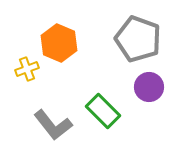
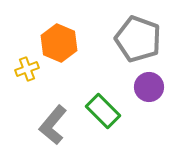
gray L-shape: rotated 78 degrees clockwise
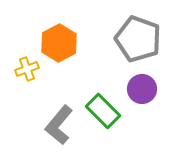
orange hexagon: rotated 9 degrees clockwise
purple circle: moved 7 px left, 2 px down
gray L-shape: moved 6 px right
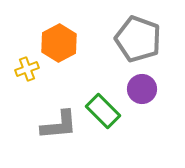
gray L-shape: rotated 135 degrees counterclockwise
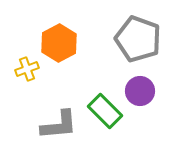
purple circle: moved 2 px left, 2 px down
green rectangle: moved 2 px right
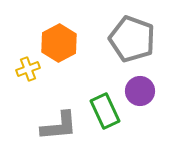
gray pentagon: moved 6 px left
yellow cross: moved 1 px right
green rectangle: rotated 20 degrees clockwise
gray L-shape: moved 1 px down
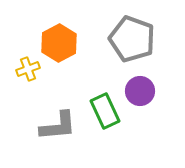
gray L-shape: moved 1 px left
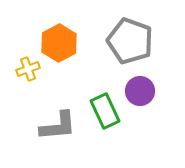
gray pentagon: moved 2 px left, 2 px down
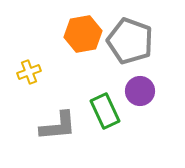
orange hexagon: moved 24 px right, 9 px up; rotated 18 degrees clockwise
yellow cross: moved 1 px right, 3 px down
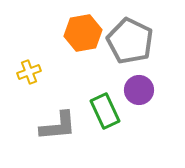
orange hexagon: moved 1 px up
gray pentagon: rotated 6 degrees clockwise
purple circle: moved 1 px left, 1 px up
